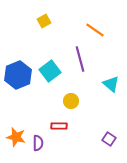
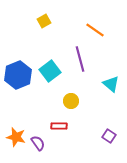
purple square: moved 3 px up
purple semicircle: rotated 35 degrees counterclockwise
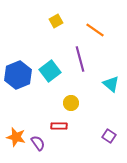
yellow square: moved 12 px right
yellow circle: moved 2 px down
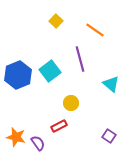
yellow square: rotated 16 degrees counterclockwise
red rectangle: rotated 28 degrees counterclockwise
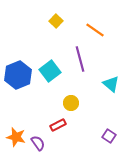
red rectangle: moved 1 px left, 1 px up
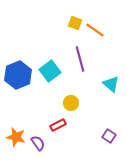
yellow square: moved 19 px right, 2 px down; rotated 24 degrees counterclockwise
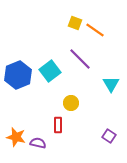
purple line: rotated 30 degrees counterclockwise
cyan triangle: rotated 18 degrees clockwise
red rectangle: rotated 63 degrees counterclockwise
purple semicircle: rotated 42 degrees counterclockwise
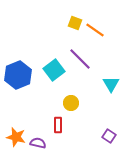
cyan square: moved 4 px right, 1 px up
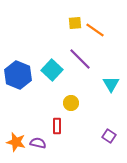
yellow square: rotated 24 degrees counterclockwise
cyan square: moved 2 px left; rotated 10 degrees counterclockwise
blue hexagon: rotated 16 degrees counterclockwise
red rectangle: moved 1 px left, 1 px down
orange star: moved 5 px down
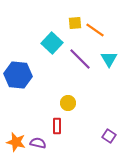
cyan square: moved 27 px up
blue hexagon: rotated 16 degrees counterclockwise
cyan triangle: moved 2 px left, 25 px up
yellow circle: moved 3 px left
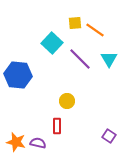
yellow circle: moved 1 px left, 2 px up
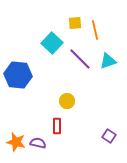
orange line: rotated 42 degrees clockwise
cyan triangle: moved 1 px left, 2 px down; rotated 42 degrees clockwise
